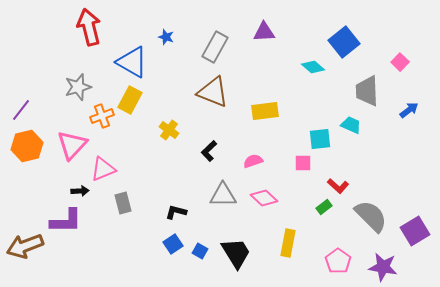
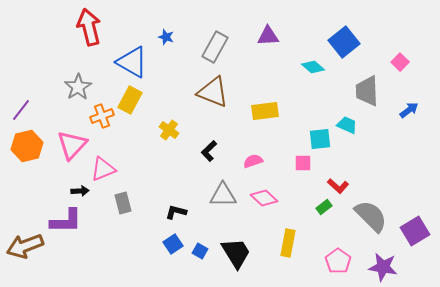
purple triangle at (264, 32): moved 4 px right, 4 px down
gray star at (78, 87): rotated 16 degrees counterclockwise
cyan trapezoid at (351, 125): moved 4 px left
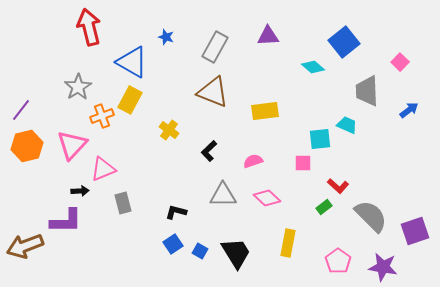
pink diamond at (264, 198): moved 3 px right
purple square at (415, 231): rotated 12 degrees clockwise
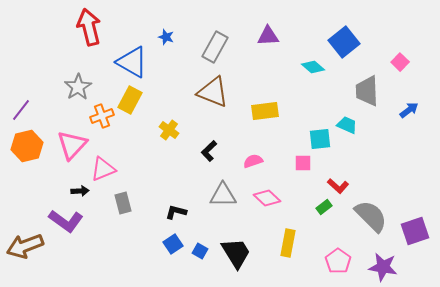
purple L-shape at (66, 221): rotated 36 degrees clockwise
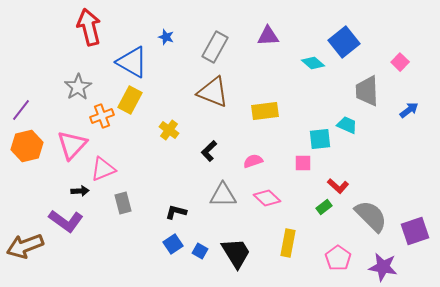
cyan diamond at (313, 67): moved 4 px up
pink pentagon at (338, 261): moved 3 px up
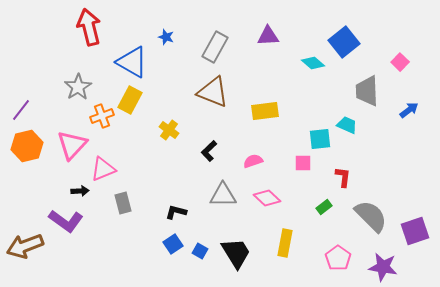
red L-shape at (338, 186): moved 5 px right, 9 px up; rotated 125 degrees counterclockwise
yellow rectangle at (288, 243): moved 3 px left
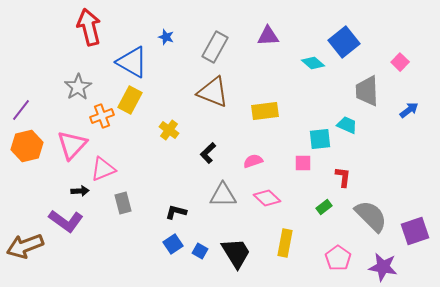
black L-shape at (209, 151): moved 1 px left, 2 px down
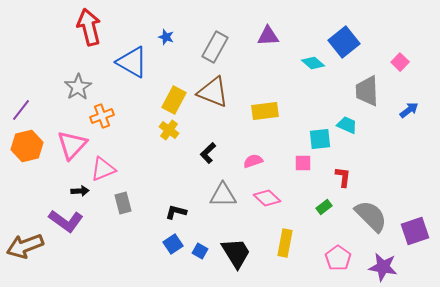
yellow rectangle at (130, 100): moved 44 px right
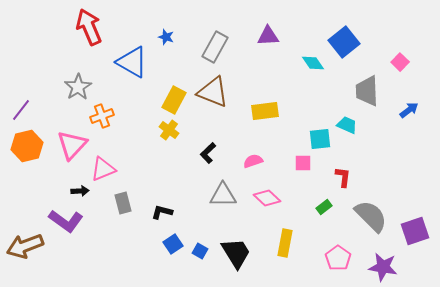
red arrow at (89, 27): rotated 9 degrees counterclockwise
cyan diamond at (313, 63): rotated 15 degrees clockwise
black L-shape at (176, 212): moved 14 px left
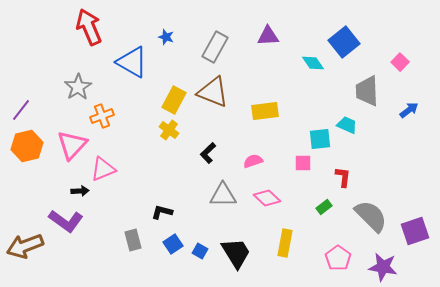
gray rectangle at (123, 203): moved 10 px right, 37 px down
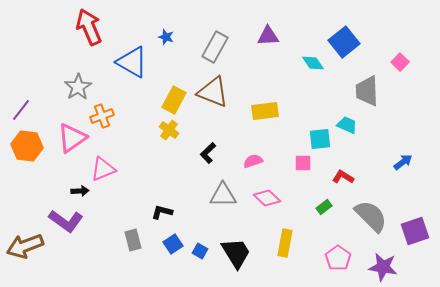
blue arrow at (409, 110): moved 6 px left, 52 px down
pink triangle at (72, 145): moved 7 px up; rotated 12 degrees clockwise
orange hexagon at (27, 146): rotated 20 degrees clockwise
red L-shape at (343, 177): rotated 65 degrees counterclockwise
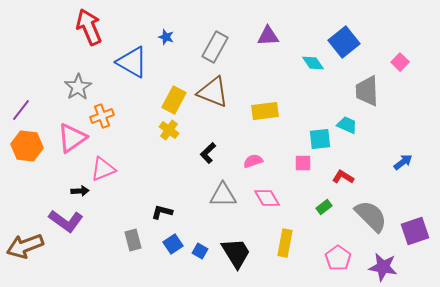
pink diamond at (267, 198): rotated 16 degrees clockwise
